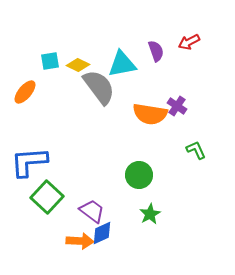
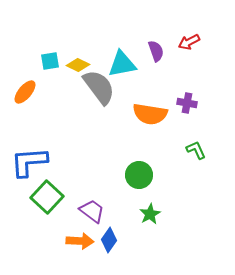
purple cross: moved 10 px right, 3 px up; rotated 24 degrees counterclockwise
blue diamond: moved 7 px right, 7 px down; rotated 30 degrees counterclockwise
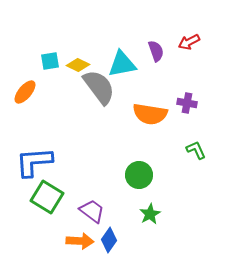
blue L-shape: moved 5 px right
green square: rotated 12 degrees counterclockwise
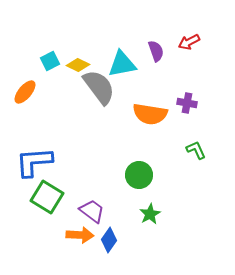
cyan square: rotated 18 degrees counterclockwise
orange arrow: moved 6 px up
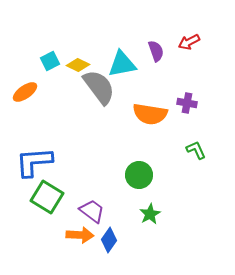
orange ellipse: rotated 15 degrees clockwise
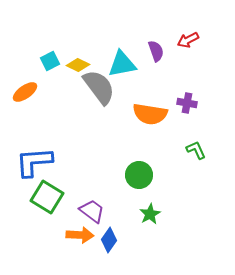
red arrow: moved 1 px left, 2 px up
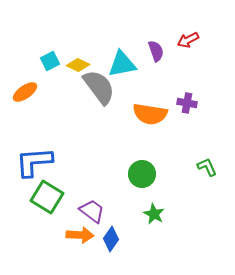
green L-shape: moved 11 px right, 17 px down
green circle: moved 3 px right, 1 px up
green star: moved 4 px right; rotated 15 degrees counterclockwise
blue diamond: moved 2 px right, 1 px up
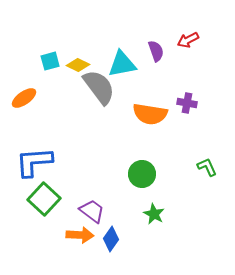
cyan square: rotated 12 degrees clockwise
orange ellipse: moved 1 px left, 6 px down
green square: moved 3 px left, 2 px down; rotated 12 degrees clockwise
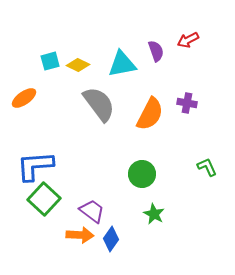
gray semicircle: moved 17 px down
orange semicircle: rotated 72 degrees counterclockwise
blue L-shape: moved 1 px right, 4 px down
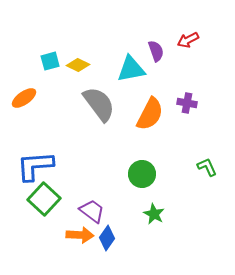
cyan triangle: moved 9 px right, 5 px down
blue diamond: moved 4 px left, 1 px up
